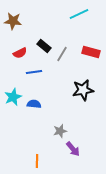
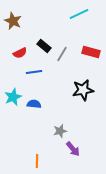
brown star: rotated 18 degrees clockwise
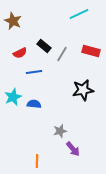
red rectangle: moved 1 px up
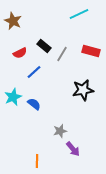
blue line: rotated 35 degrees counterclockwise
blue semicircle: rotated 32 degrees clockwise
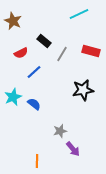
black rectangle: moved 5 px up
red semicircle: moved 1 px right
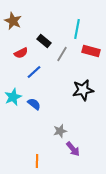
cyan line: moved 2 px left, 15 px down; rotated 54 degrees counterclockwise
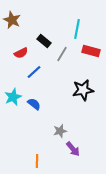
brown star: moved 1 px left, 1 px up
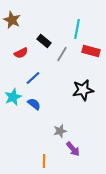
blue line: moved 1 px left, 6 px down
orange line: moved 7 px right
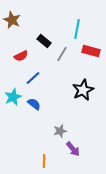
red semicircle: moved 3 px down
black star: rotated 15 degrees counterclockwise
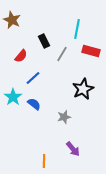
black rectangle: rotated 24 degrees clockwise
red semicircle: rotated 24 degrees counterclockwise
black star: moved 1 px up
cyan star: rotated 12 degrees counterclockwise
gray star: moved 4 px right, 14 px up
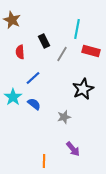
red semicircle: moved 1 px left, 4 px up; rotated 136 degrees clockwise
